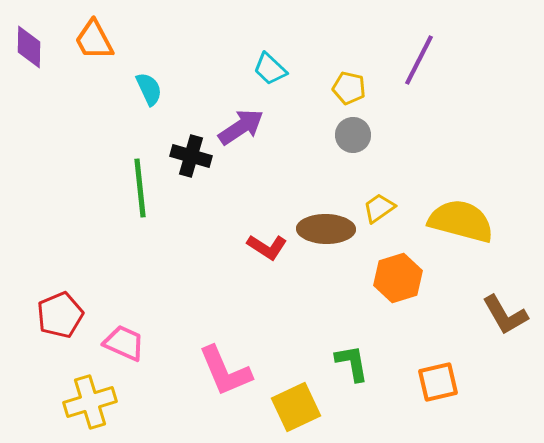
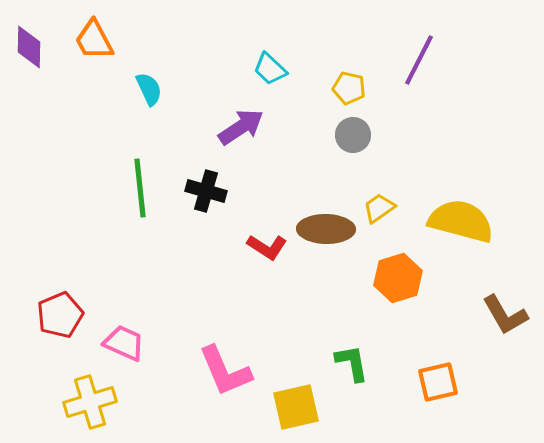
black cross: moved 15 px right, 35 px down
yellow square: rotated 12 degrees clockwise
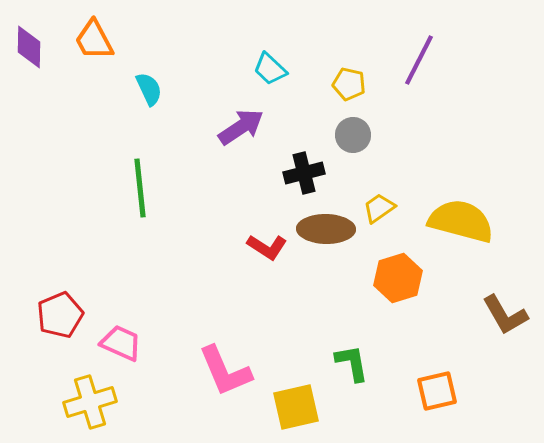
yellow pentagon: moved 4 px up
black cross: moved 98 px right, 18 px up; rotated 30 degrees counterclockwise
pink trapezoid: moved 3 px left
orange square: moved 1 px left, 9 px down
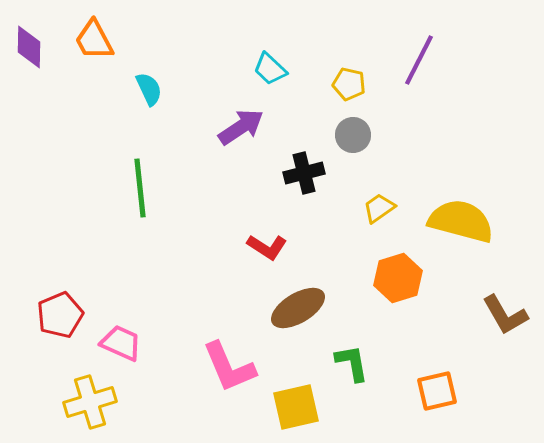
brown ellipse: moved 28 px left, 79 px down; rotated 32 degrees counterclockwise
pink L-shape: moved 4 px right, 4 px up
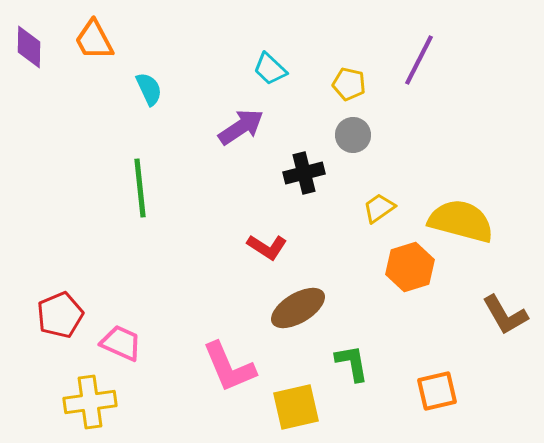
orange hexagon: moved 12 px right, 11 px up
yellow cross: rotated 9 degrees clockwise
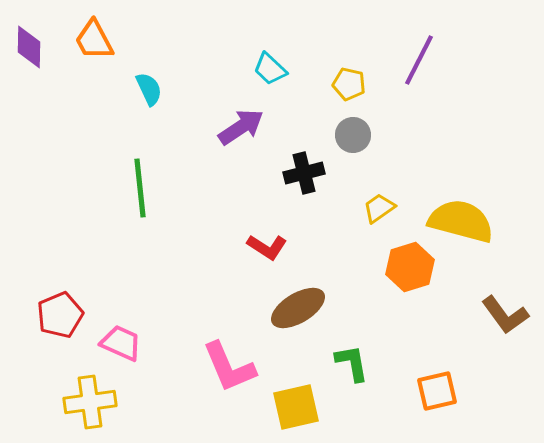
brown L-shape: rotated 6 degrees counterclockwise
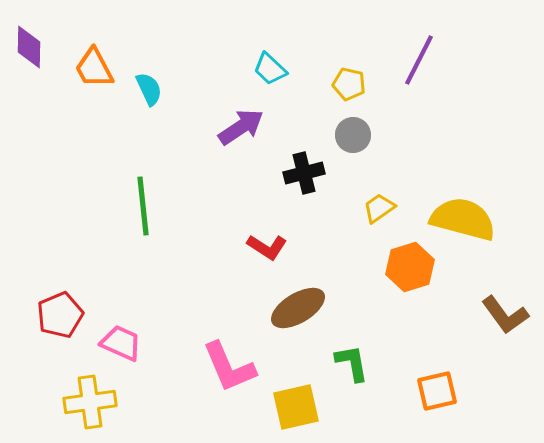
orange trapezoid: moved 28 px down
green line: moved 3 px right, 18 px down
yellow semicircle: moved 2 px right, 2 px up
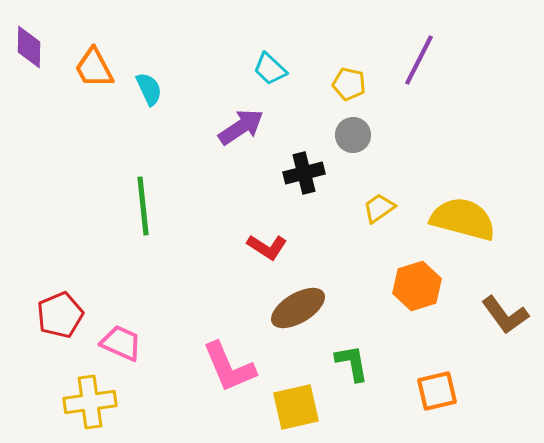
orange hexagon: moved 7 px right, 19 px down
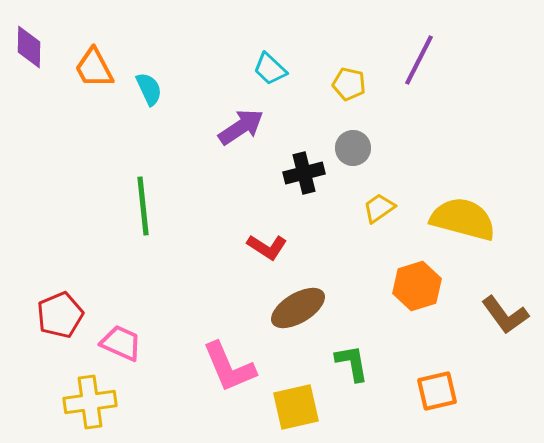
gray circle: moved 13 px down
